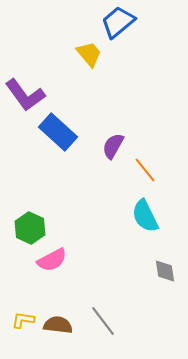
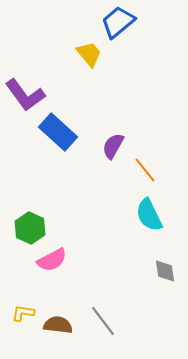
cyan semicircle: moved 4 px right, 1 px up
yellow L-shape: moved 7 px up
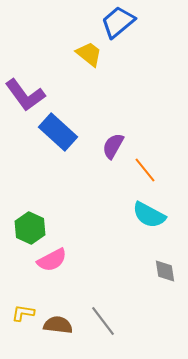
yellow trapezoid: rotated 12 degrees counterclockwise
cyan semicircle: rotated 36 degrees counterclockwise
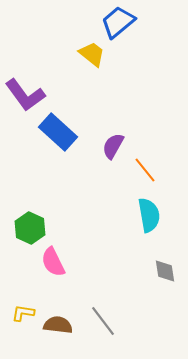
yellow trapezoid: moved 3 px right
cyan semicircle: rotated 128 degrees counterclockwise
pink semicircle: moved 1 px right, 2 px down; rotated 92 degrees clockwise
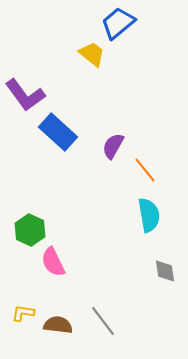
blue trapezoid: moved 1 px down
green hexagon: moved 2 px down
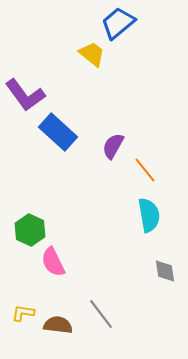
gray line: moved 2 px left, 7 px up
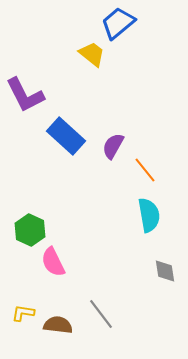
purple L-shape: rotated 9 degrees clockwise
blue rectangle: moved 8 px right, 4 px down
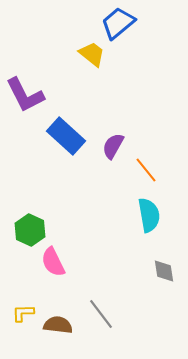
orange line: moved 1 px right
gray diamond: moved 1 px left
yellow L-shape: rotated 10 degrees counterclockwise
